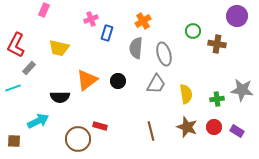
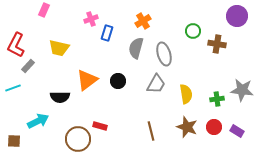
gray semicircle: rotated 10 degrees clockwise
gray rectangle: moved 1 px left, 2 px up
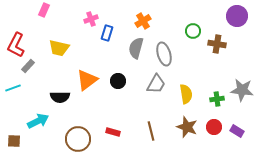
red rectangle: moved 13 px right, 6 px down
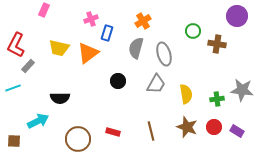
orange triangle: moved 1 px right, 27 px up
black semicircle: moved 1 px down
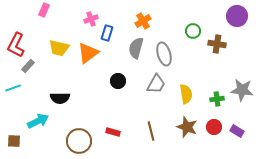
brown circle: moved 1 px right, 2 px down
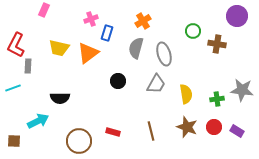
gray rectangle: rotated 40 degrees counterclockwise
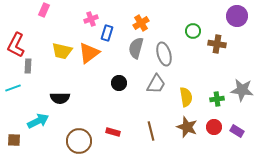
orange cross: moved 2 px left, 2 px down
yellow trapezoid: moved 3 px right, 3 px down
orange triangle: moved 1 px right
black circle: moved 1 px right, 2 px down
yellow semicircle: moved 3 px down
brown square: moved 1 px up
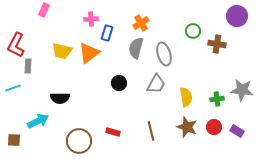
pink cross: rotated 16 degrees clockwise
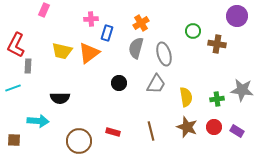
cyan arrow: rotated 30 degrees clockwise
